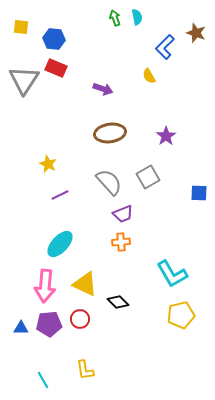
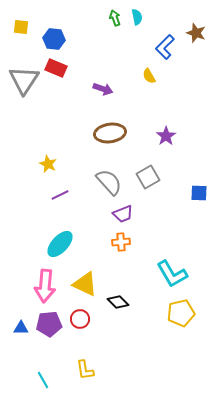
yellow pentagon: moved 2 px up
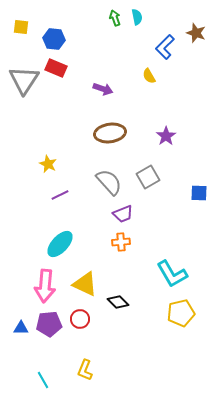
yellow L-shape: rotated 30 degrees clockwise
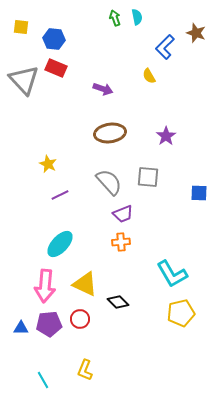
gray triangle: rotated 16 degrees counterclockwise
gray square: rotated 35 degrees clockwise
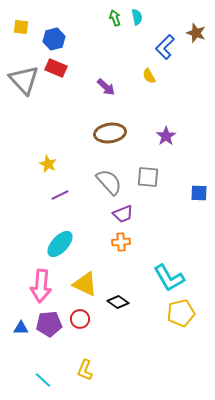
blue hexagon: rotated 20 degrees counterclockwise
purple arrow: moved 3 px right, 2 px up; rotated 24 degrees clockwise
cyan L-shape: moved 3 px left, 4 px down
pink arrow: moved 4 px left
black diamond: rotated 10 degrees counterclockwise
cyan line: rotated 18 degrees counterclockwise
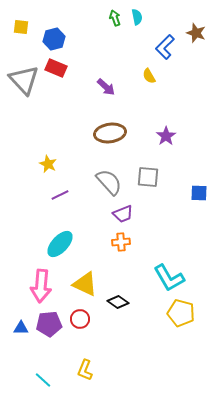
yellow pentagon: rotated 28 degrees clockwise
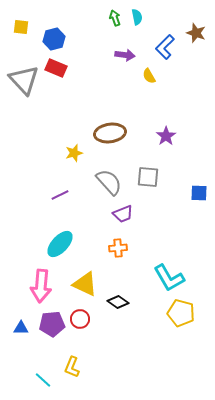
purple arrow: moved 19 px right, 32 px up; rotated 36 degrees counterclockwise
yellow star: moved 26 px right, 11 px up; rotated 30 degrees clockwise
orange cross: moved 3 px left, 6 px down
purple pentagon: moved 3 px right
yellow L-shape: moved 13 px left, 3 px up
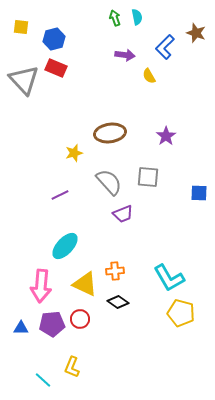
cyan ellipse: moved 5 px right, 2 px down
orange cross: moved 3 px left, 23 px down
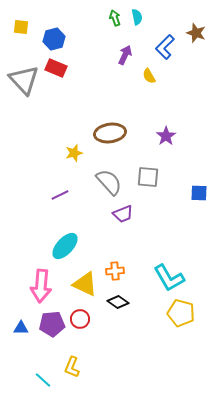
purple arrow: rotated 72 degrees counterclockwise
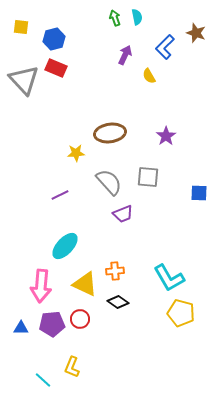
yellow star: moved 2 px right; rotated 12 degrees clockwise
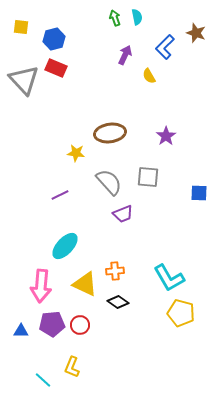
yellow star: rotated 12 degrees clockwise
red circle: moved 6 px down
blue triangle: moved 3 px down
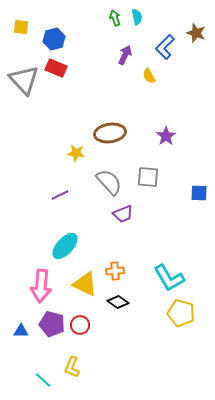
purple pentagon: rotated 20 degrees clockwise
